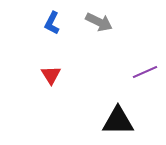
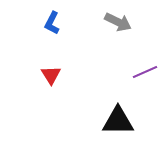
gray arrow: moved 19 px right
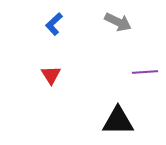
blue L-shape: moved 2 px right, 1 px down; rotated 20 degrees clockwise
purple line: rotated 20 degrees clockwise
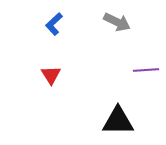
gray arrow: moved 1 px left
purple line: moved 1 px right, 2 px up
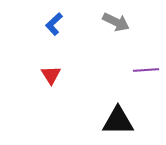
gray arrow: moved 1 px left
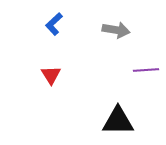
gray arrow: moved 8 px down; rotated 16 degrees counterclockwise
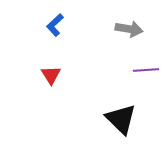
blue L-shape: moved 1 px right, 1 px down
gray arrow: moved 13 px right, 1 px up
black triangle: moved 3 px right, 2 px up; rotated 44 degrees clockwise
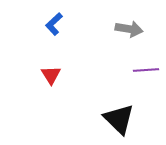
blue L-shape: moved 1 px left, 1 px up
black triangle: moved 2 px left
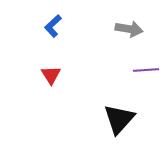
blue L-shape: moved 1 px left, 2 px down
black triangle: rotated 28 degrees clockwise
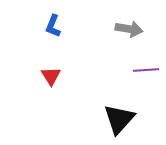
blue L-shape: rotated 25 degrees counterclockwise
red triangle: moved 1 px down
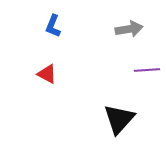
gray arrow: rotated 20 degrees counterclockwise
purple line: moved 1 px right
red triangle: moved 4 px left, 2 px up; rotated 30 degrees counterclockwise
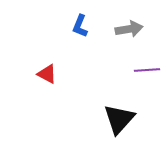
blue L-shape: moved 27 px right
